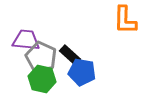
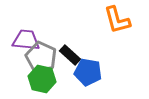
orange L-shape: moved 8 px left; rotated 16 degrees counterclockwise
blue pentagon: moved 6 px right
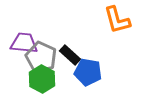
purple trapezoid: moved 2 px left, 3 px down
green hexagon: rotated 16 degrees clockwise
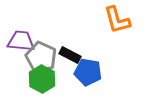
purple trapezoid: moved 3 px left, 2 px up
black rectangle: rotated 15 degrees counterclockwise
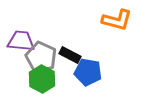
orange L-shape: rotated 60 degrees counterclockwise
